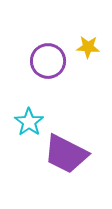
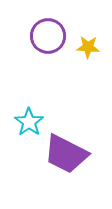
purple circle: moved 25 px up
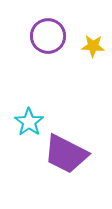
yellow star: moved 5 px right, 1 px up
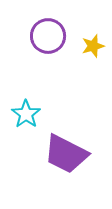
yellow star: rotated 20 degrees counterclockwise
cyan star: moved 3 px left, 8 px up
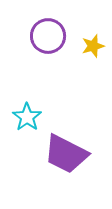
cyan star: moved 1 px right, 3 px down
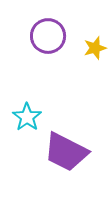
yellow star: moved 2 px right, 2 px down
purple trapezoid: moved 2 px up
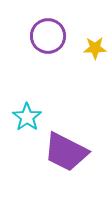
yellow star: rotated 15 degrees clockwise
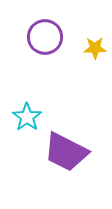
purple circle: moved 3 px left, 1 px down
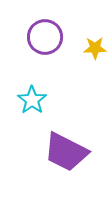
cyan star: moved 5 px right, 17 px up
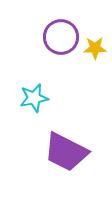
purple circle: moved 16 px right
cyan star: moved 2 px right, 2 px up; rotated 24 degrees clockwise
